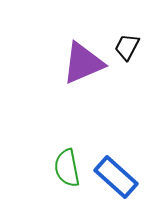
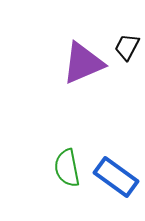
blue rectangle: rotated 6 degrees counterclockwise
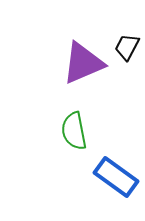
green semicircle: moved 7 px right, 37 px up
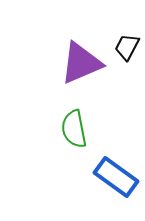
purple triangle: moved 2 px left
green semicircle: moved 2 px up
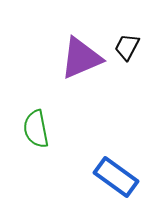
purple triangle: moved 5 px up
green semicircle: moved 38 px left
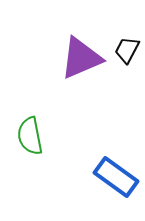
black trapezoid: moved 3 px down
green semicircle: moved 6 px left, 7 px down
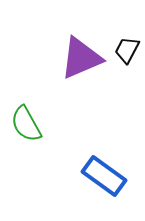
green semicircle: moved 4 px left, 12 px up; rotated 18 degrees counterclockwise
blue rectangle: moved 12 px left, 1 px up
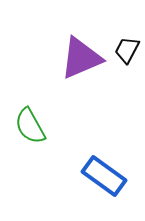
green semicircle: moved 4 px right, 2 px down
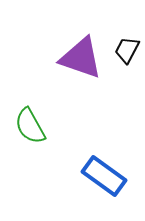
purple triangle: rotated 42 degrees clockwise
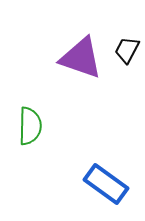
green semicircle: rotated 150 degrees counterclockwise
blue rectangle: moved 2 px right, 8 px down
